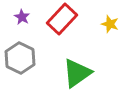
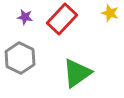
purple star: moved 3 px right; rotated 21 degrees counterclockwise
yellow star: moved 11 px up
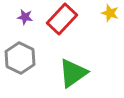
green triangle: moved 4 px left
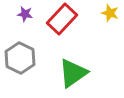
purple star: moved 3 px up
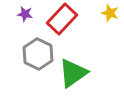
gray hexagon: moved 18 px right, 4 px up
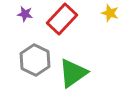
gray hexagon: moved 3 px left, 6 px down
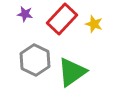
yellow star: moved 16 px left, 11 px down
green triangle: moved 1 px left, 1 px up
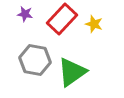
gray hexagon: rotated 16 degrees counterclockwise
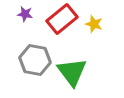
red rectangle: rotated 8 degrees clockwise
green triangle: rotated 32 degrees counterclockwise
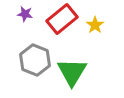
yellow star: moved 1 px right, 1 px down; rotated 18 degrees clockwise
gray hexagon: rotated 12 degrees clockwise
green triangle: rotated 8 degrees clockwise
